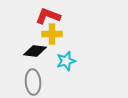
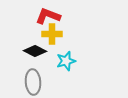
black diamond: rotated 20 degrees clockwise
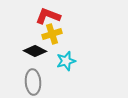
yellow cross: rotated 18 degrees counterclockwise
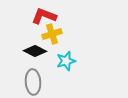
red L-shape: moved 4 px left
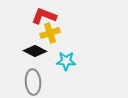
yellow cross: moved 2 px left, 1 px up
cyan star: rotated 18 degrees clockwise
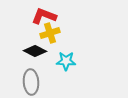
gray ellipse: moved 2 px left
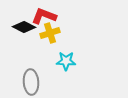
black diamond: moved 11 px left, 24 px up
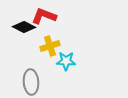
yellow cross: moved 13 px down
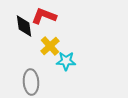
black diamond: moved 1 px up; rotated 55 degrees clockwise
yellow cross: rotated 24 degrees counterclockwise
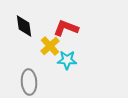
red L-shape: moved 22 px right, 12 px down
cyan star: moved 1 px right, 1 px up
gray ellipse: moved 2 px left
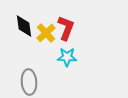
red L-shape: rotated 90 degrees clockwise
yellow cross: moved 4 px left, 13 px up
cyan star: moved 3 px up
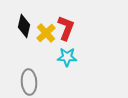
black diamond: rotated 20 degrees clockwise
